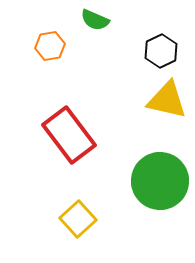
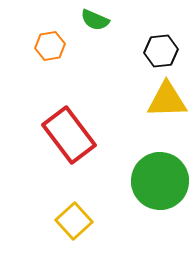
black hexagon: rotated 20 degrees clockwise
yellow triangle: rotated 15 degrees counterclockwise
yellow square: moved 4 px left, 2 px down
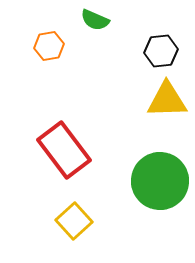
orange hexagon: moved 1 px left
red rectangle: moved 5 px left, 15 px down
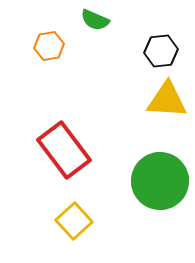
yellow triangle: rotated 6 degrees clockwise
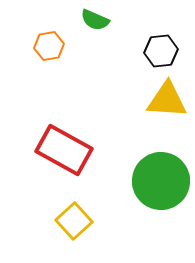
red rectangle: rotated 24 degrees counterclockwise
green circle: moved 1 px right
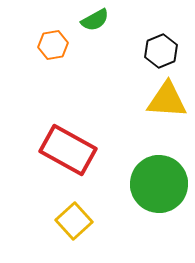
green semicircle: rotated 52 degrees counterclockwise
orange hexagon: moved 4 px right, 1 px up
black hexagon: rotated 16 degrees counterclockwise
red rectangle: moved 4 px right
green circle: moved 2 px left, 3 px down
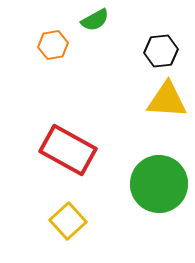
black hexagon: rotated 16 degrees clockwise
yellow square: moved 6 px left
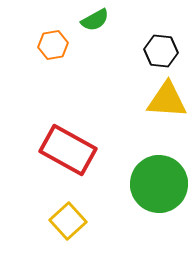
black hexagon: rotated 12 degrees clockwise
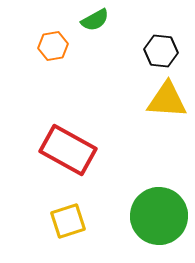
orange hexagon: moved 1 px down
green circle: moved 32 px down
yellow square: rotated 24 degrees clockwise
